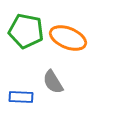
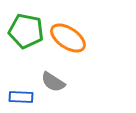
orange ellipse: rotated 12 degrees clockwise
gray semicircle: rotated 25 degrees counterclockwise
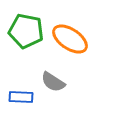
orange ellipse: moved 2 px right, 1 px down
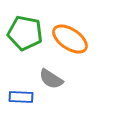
green pentagon: moved 1 px left, 2 px down
gray semicircle: moved 2 px left, 3 px up
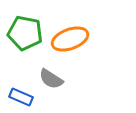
orange ellipse: rotated 54 degrees counterclockwise
blue rectangle: rotated 20 degrees clockwise
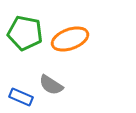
gray semicircle: moved 6 px down
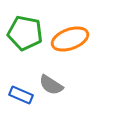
blue rectangle: moved 2 px up
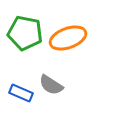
orange ellipse: moved 2 px left, 1 px up
blue rectangle: moved 2 px up
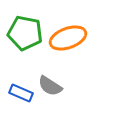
gray semicircle: moved 1 px left, 1 px down
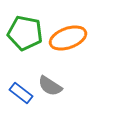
blue rectangle: rotated 15 degrees clockwise
